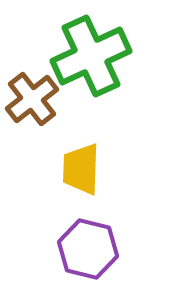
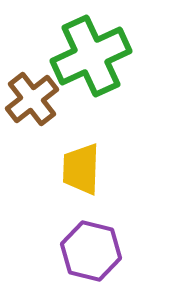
purple hexagon: moved 3 px right, 2 px down
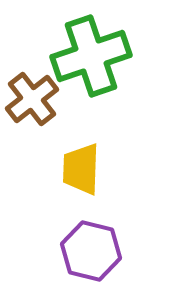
green cross: rotated 6 degrees clockwise
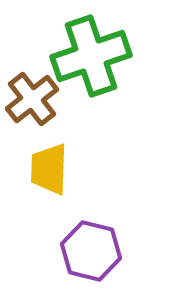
yellow trapezoid: moved 32 px left
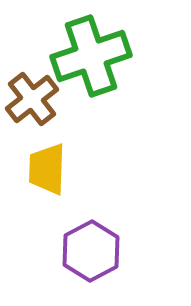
yellow trapezoid: moved 2 px left
purple hexagon: rotated 18 degrees clockwise
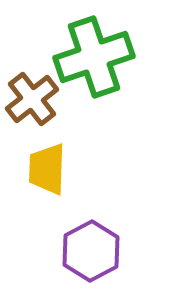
green cross: moved 3 px right, 1 px down
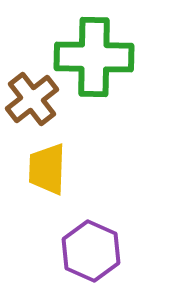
green cross: rotated 20 degrees clockwise
purple hexagon: rotated 8 degrees counterclockwise
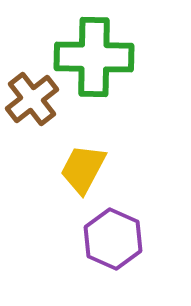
yellow trapezoid: moved 36 px right; rotated 26 degrees clockwise
purple hexagon: moved 22 px right, 12 px up
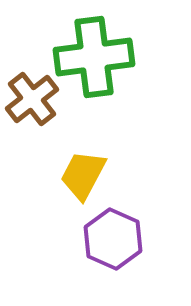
green cross: rotated 8 degrees counterclockwise
yellow trapezoid: moved 6 px down
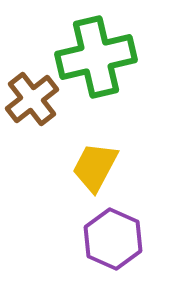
green cross: moved 2 px right; rotated 6 degrees counterclockwise
yellow trapezoid: moved 12 px right, 8 px up
